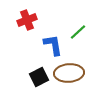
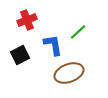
brown ellipse: rotated 16 degrees counterclockwise
black square: moved 19 px left, 22 px up
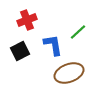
black square: moved 4 px up
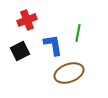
green line: moved 1 px down; rotated 36 degrees counterclockwise
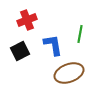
green line: moved 2 px right, 1 px down
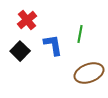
red cross: rotated 18 degrees counterclockwise
black square: rotated 18 degrees counterclockwise
brown ellipse: moved 20 px right
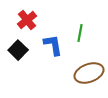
green line: moved 1 px up
black square: moved 2 px left, 1 px up
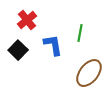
brown ellipse: rotated 32 degrees counterclockwise
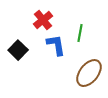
red cross: moved 16 px right
blue L-shape: moved 3 px right
